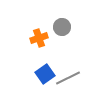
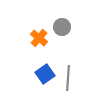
orange cross: rotated 30 degrees counterclockwise
gray line: rotated 60 degrees counterclockwise
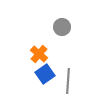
orange cross: moved 16 px down
gray line: moved 3 px down
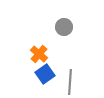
gray circle: moved 2 px right
gray line: moved 2 px right, 1 px down
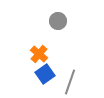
gray circle: moved 6 px left, 6 px up
gray line: rotated 15 degrees clockwise
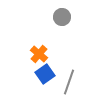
gray circle: moved 4 px right, 4 px up
gray line: moved 1 px left
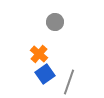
gray circle: moved 7 px left, 5 px down
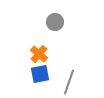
blue square: moved 5 px left; rotated 24 degrees clockwise
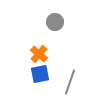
gray line: moved 1 px right
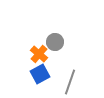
gray circle: moved 20 px down
blue square: rotated 18 degrees counterclockwise
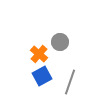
gray circle: moved 5 px right
blue square: moved 2 px right, 2 px down
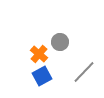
gray line: moved 14 px right, 10 px up; rotated 25 degrees clockwise
